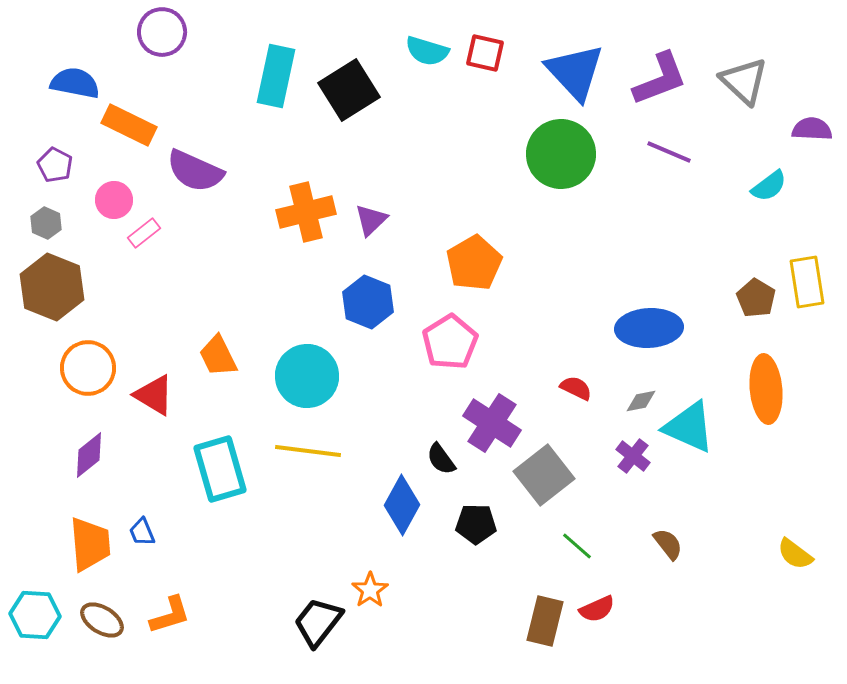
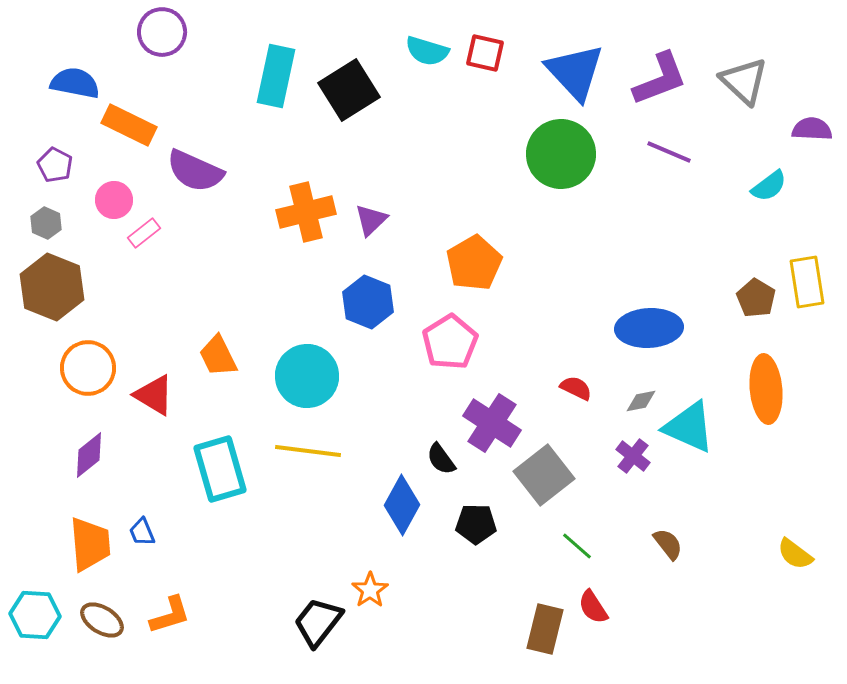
red semicircle at (597, 609): moved 4 px left, 2 px up; rotated 81 degrees clockwise
brown rectangle at (545, 621): moved 8 px down
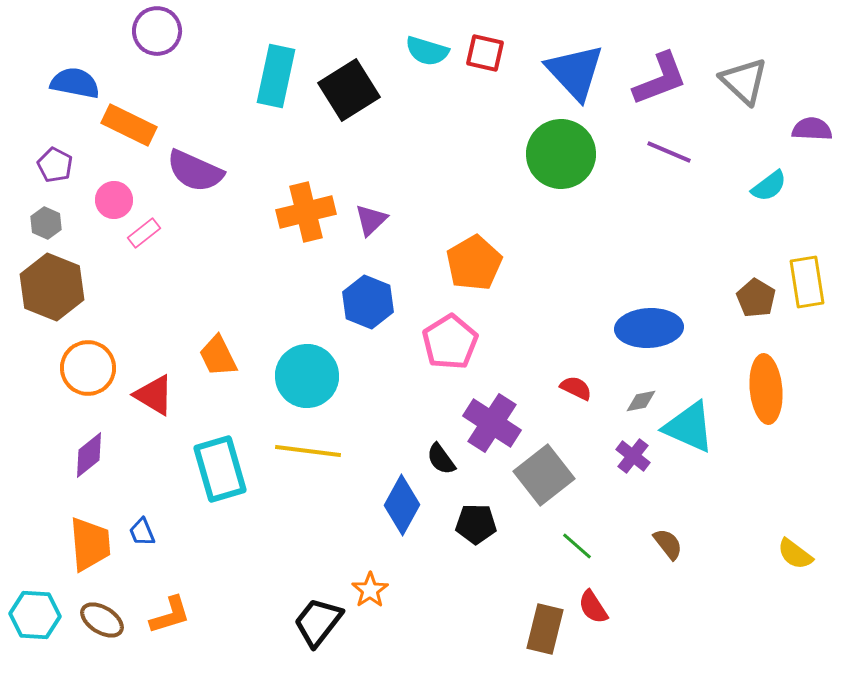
purple circle at (162, 32): moved 5 px left, 1 px up
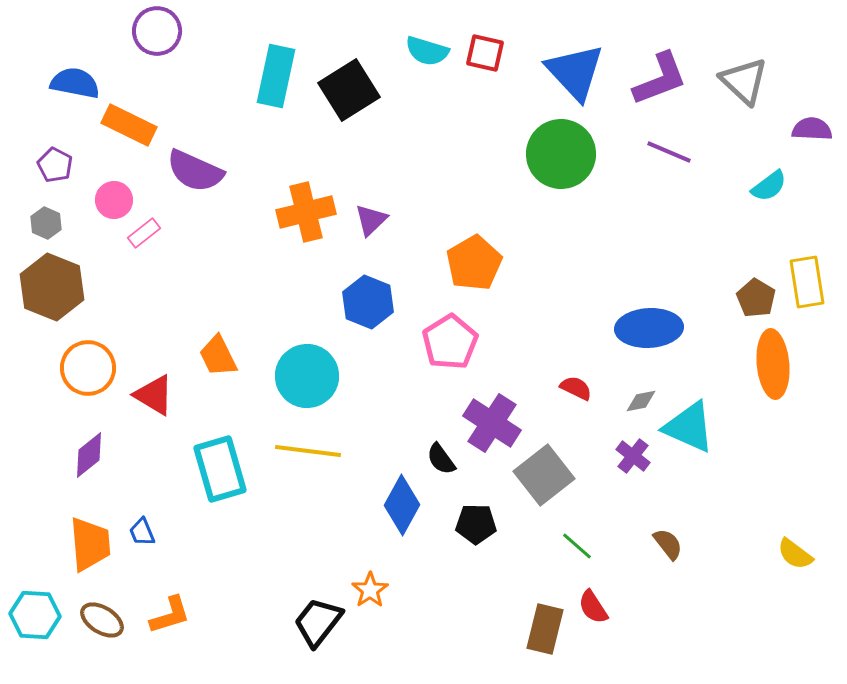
orange ellipse at (766, 389): moved 7 px right, 25 px up
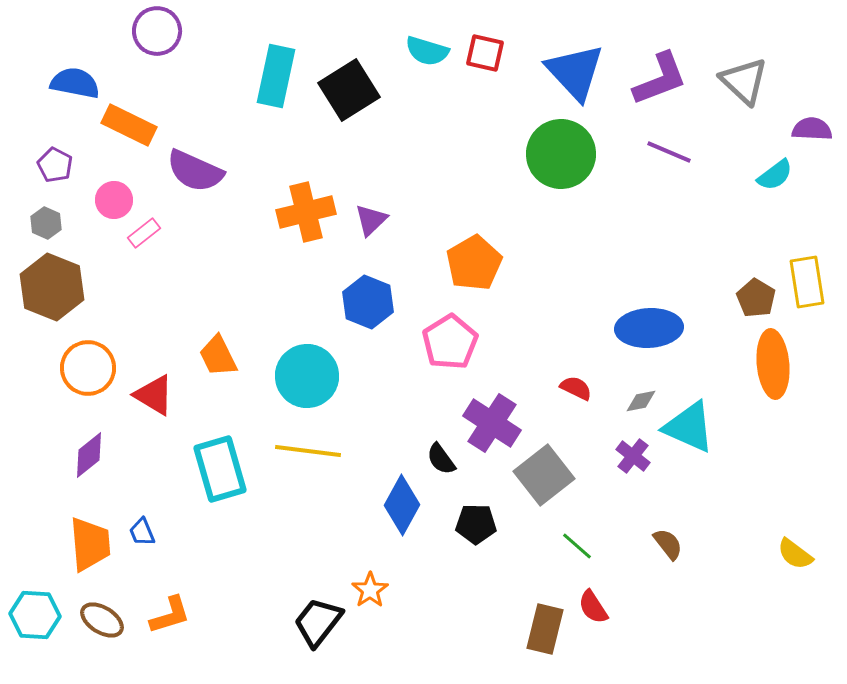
cyan semicircle at (769, 186): moved 6 px right, 11 px up
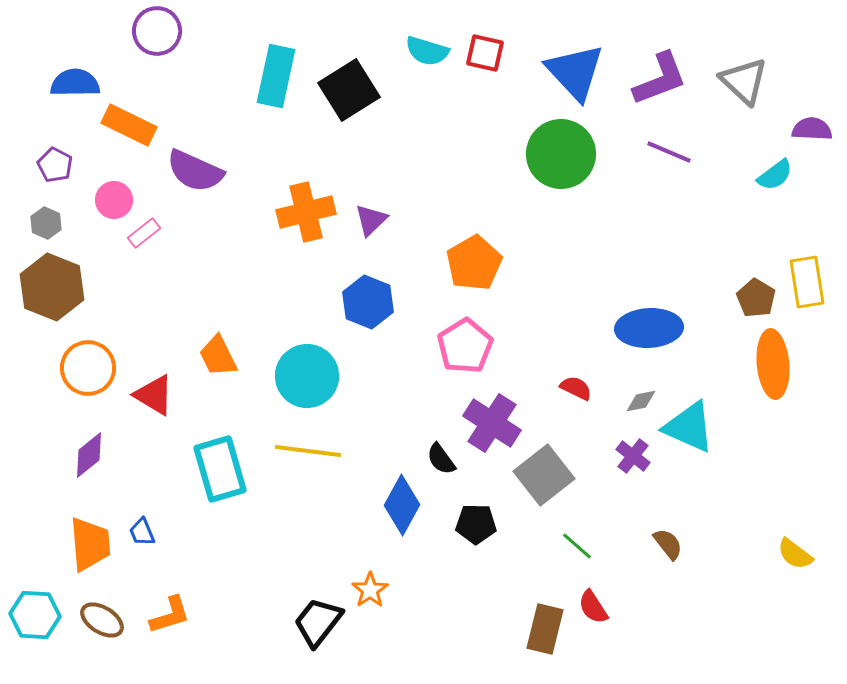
blue semicircle at (75, 83): rotated 12 degrees counterclockwise
pink pentagon at (450, 342): moved 15 px right, 4 px down
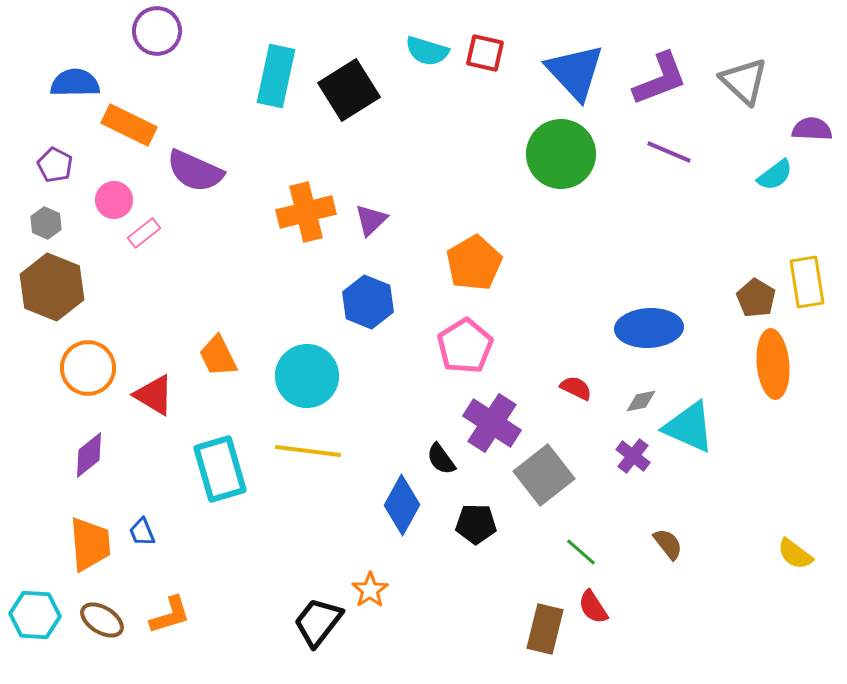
green line at (577, 546): moved 4 px right, 6 px down
